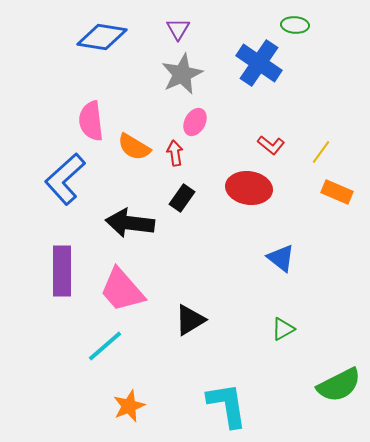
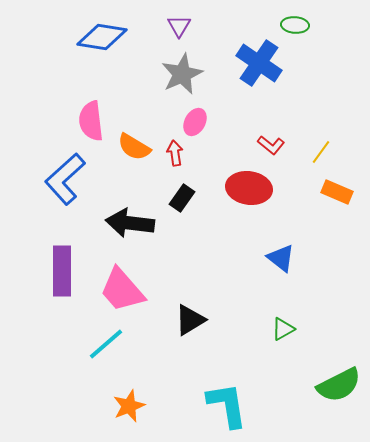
purple triangle: moved 1 px right, 3 px up
cyan line: moved 1 px right, 2 px up
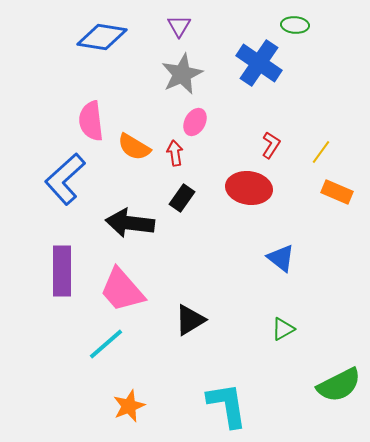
red L-shape: rotated 96 degrees counterclockwise
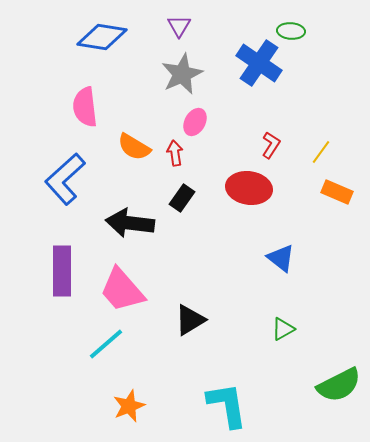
green ellipse: moved 4 px left, 6 px down
pink semicircle: moved 6 px left, 14 px up
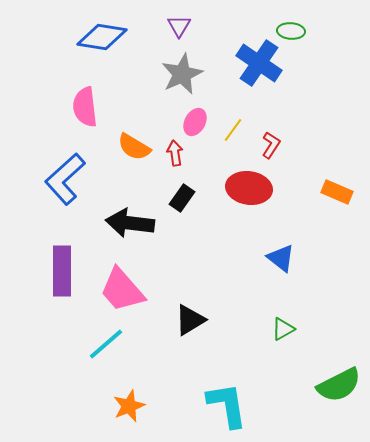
yellow line: moved 88 px left, 22 px up
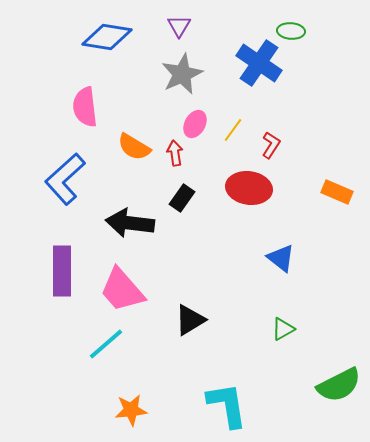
blue diamond: moved 5 px right
pink ellipse: moved 2 px down
orange star: moved 2 px right, 4 px down; rotated 16 degrees clockwise
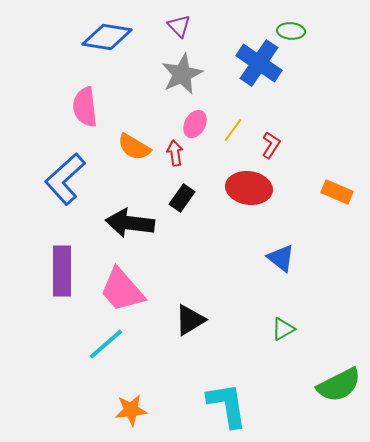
purple triangle: rotated 15 degrees counterclockwise
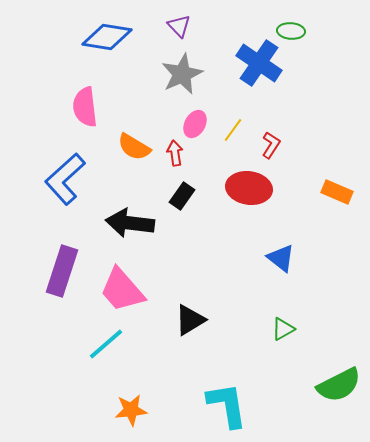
black rectangle: moved 2 px up
purple rectangle: rotated 18 degrees clockwise
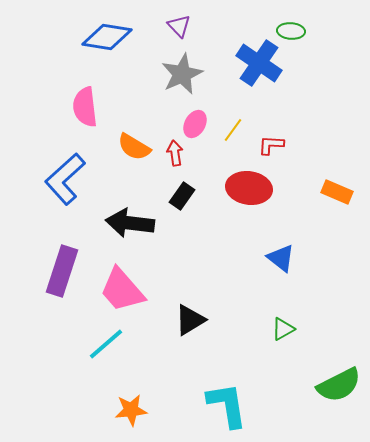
red L-shape: rotated 120 degrees counterclockwise
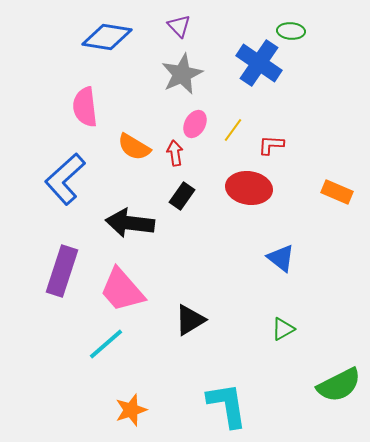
orange star: rotated 12 degrees counterclockwise
